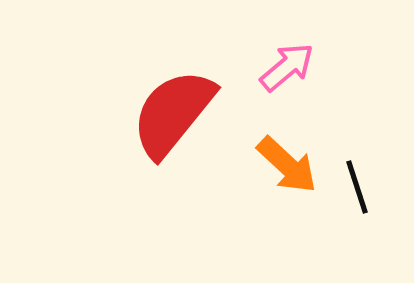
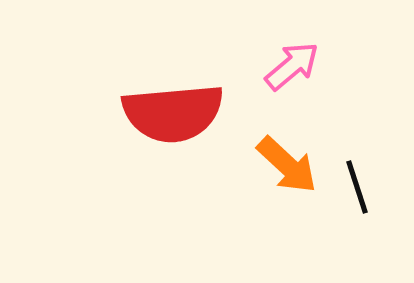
pink arrow: moved 5 px right, 1 px up
red semicircle: rotated 134 degrees counterclockwise
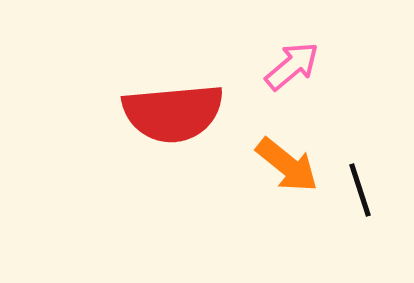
orange arrow: rotated 4 degrees counterclockwise
black line: moved 3 px right, 3 px down
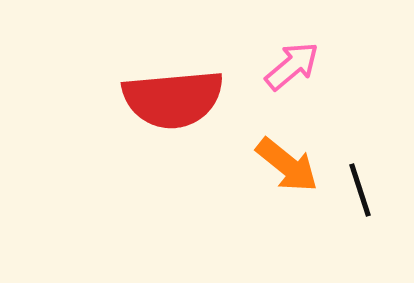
red semicircle: moved 14 px up
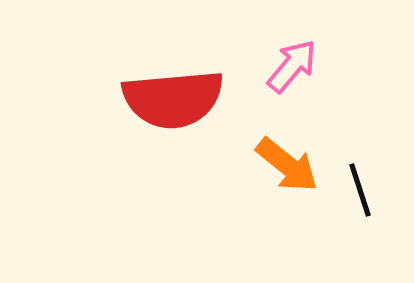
pink arrow: rotated 10 degrees counterclockwise
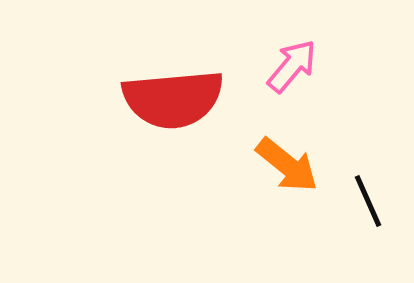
black line: moved 8 px right, 11 px down; rotated 6 degrees counterclockwise
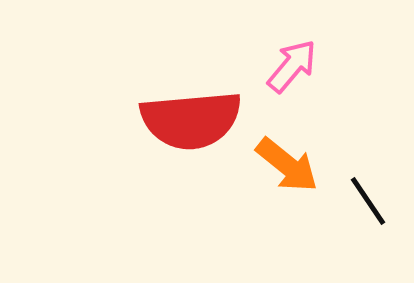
red semicircle: moved 18 px right, 21 px down
black line: rotated 10 degrees counterclockwise
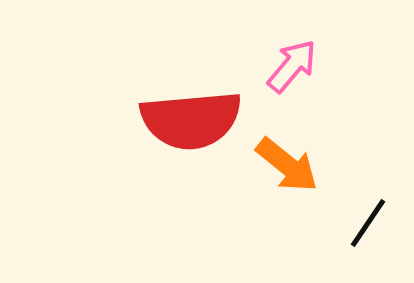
black line: moved 22 px down; rotated 68 degrees clockwise
